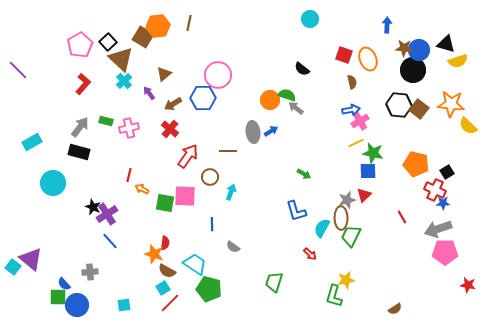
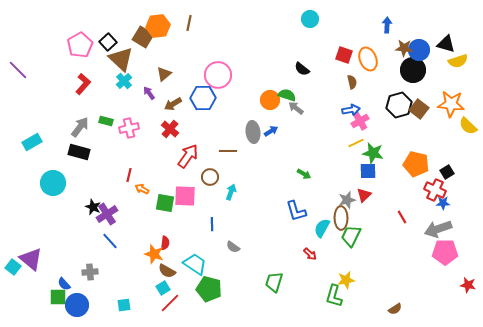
black hexagon at (399, 105): rotated 20 degrees counterclockwise
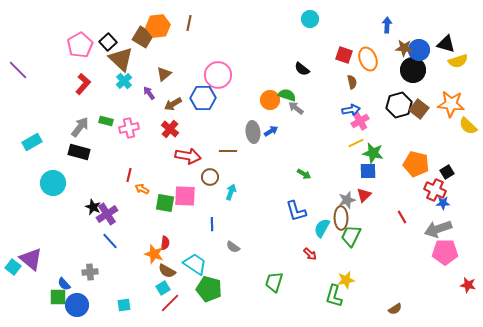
red arrow at (188, 156): rotated 65 degrees clockwise
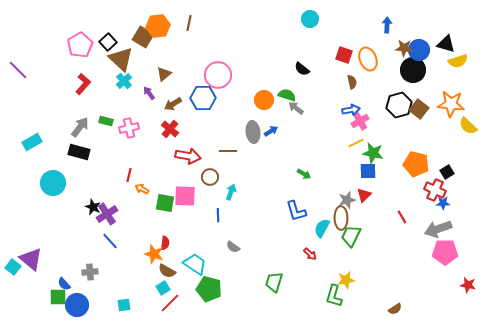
orange circle at (270, 100): moved 6 px left
blue line at (212, 224): moved 6 px right, 9 px up
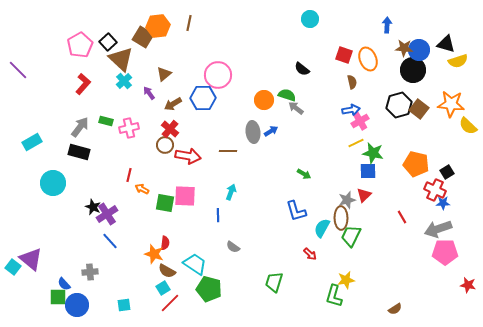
brown circle at (210, 177): moved 45 px left, 32 px up
